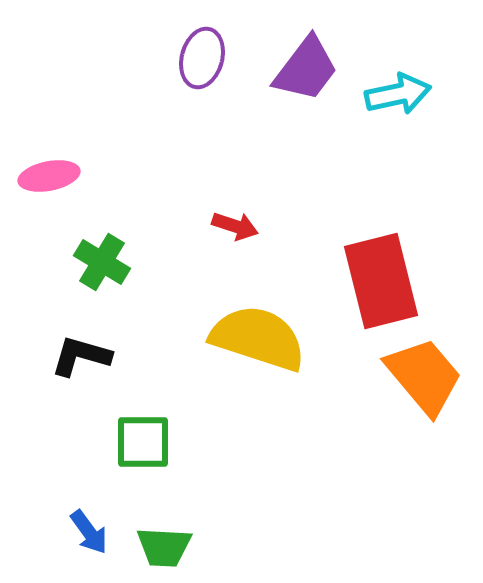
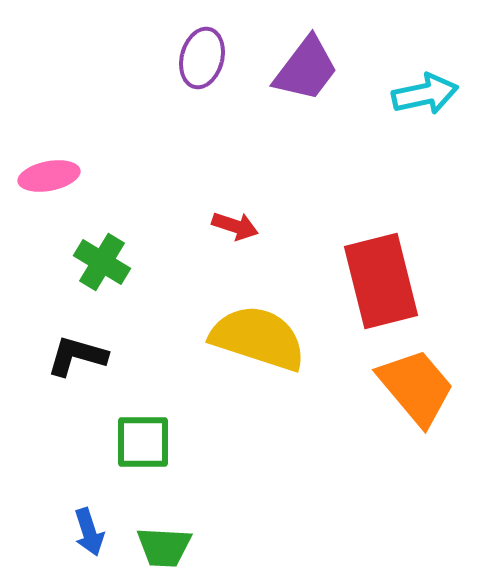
cyan arrow: moved 27 px right
black L-shape: moved 4 px left
orange trapezoid: moved 8 px left, 11 px down
blue arrow: rotated 18 degrees clockwise
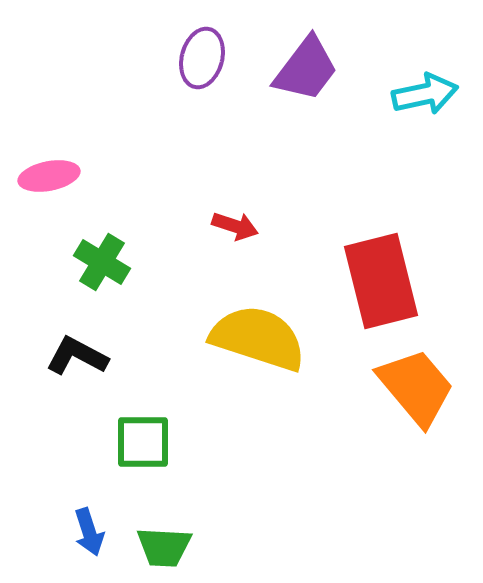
black L-shape: rotated 12 degrees clockwise
